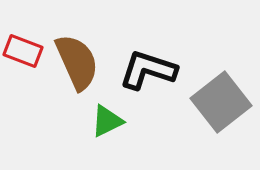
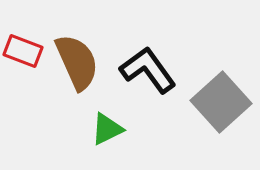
black L-shape: rotated 36 degrees clockwise
gray square: rotated 4 degrees counterclockwise
green triangle: moved 8 px down
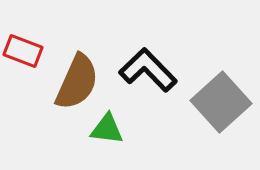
brown semicircle: moved 20 px down; rotated 48 degrees clockwise
black L-shape: rotated 8 degrees counterclockwise
green triangle: rotated 33 degrees clockwise
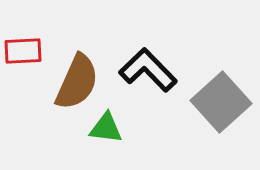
red rectangle: rotated 24 degrees counterclockwise
green triangle: moved 1 px left, 1 px up
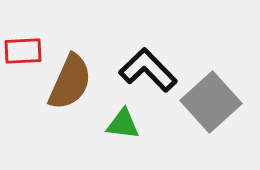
brown semicircle: moved 7 px left
gray square: moved 10 px left
green triangle: moved 17 px right, 4 px up
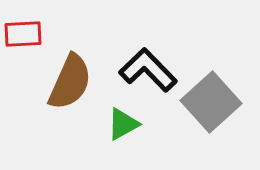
red rectangle: moved 17 px up
green triangle: rotated 36 degrees counterclockwise
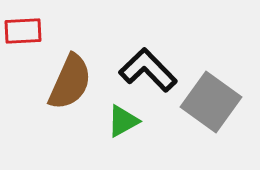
red rectangle: moved 3 px up
gray square: rotated 12 degrees counterclockwise
green triangle: moved 3 px up
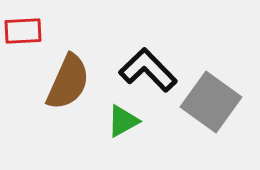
brown semicircle: moved 2 px left
